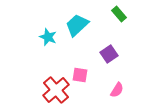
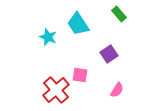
cyan trapezoid: moved 1 px right, 1 px up; rotated 80 degrees counterclockwise
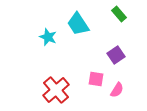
purple square: moved 7 px right, 1 px down
pink square: moved 16 px right, 4 px down
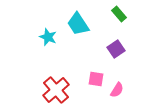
purple square: moved 6 px up
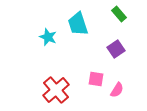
cyan trapezoid: rotated 15 degrees clockwise
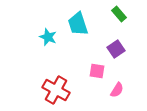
pink square: moved 1 px right, 8 px up
red cross: rotated 20 degrees counterclockwise
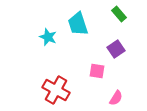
pink semicircle: moved 1 px left, 8 px down
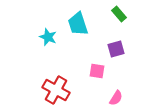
purple square: rotated 18 degrees clockwise
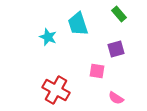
pink semicircle: rotated 91 degrees clockwise
